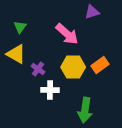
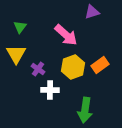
pink arrow: moved 1 px left, 1 px down
yellow triangle: rotated 30 degrees clockwise
yellow hexagon: rotated 20 degrees counterclockwise
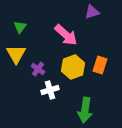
orange rectangle: rotated 36 degrees counterclockwise
white cross: rotated 18 degrees counterclockwise
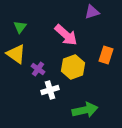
yellow triangle: rotated 25 degrees counterclockwise
orange rectangle: moved 6 px right, 10 px up
green arrow: rotated 110 degrees counterclockwise
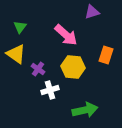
yellow hexagon: rotated 25 degrees clockwise
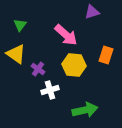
green triangle: moved 2 px up
yellow hexagon: moved 1 px right, 2 px up
